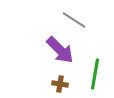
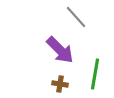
gray line: moved 2 px right, 3 px up; rotated 15 degrees clockwise
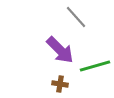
green line: moved 8 px up; rotated 64 degrees clockwise
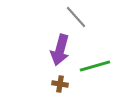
purple arrow: rotated 60 degrees clockwise
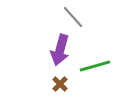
gray line: moved 3 px left
brown cross: rotated 35 degrees clockwise
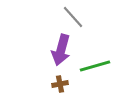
purple arrow: moved 1 px right
brown cross: rotated 35 degrees clockwise
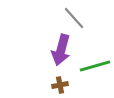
gray line: moved 1 px right, 1 px down
brown cross: moved 1 px down
